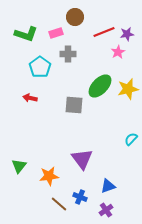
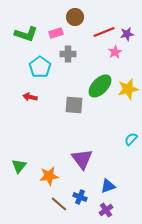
pink star: moved 3 px left
red arrow: moved 1 px up
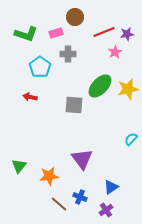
blue triangle: moved 3 px right, 1 px down; rotated 14 degrees counterclockwise
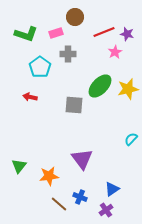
purple star: rotated 24 degrees clockwise
blue triangle: moved 1 px right, 2 px down
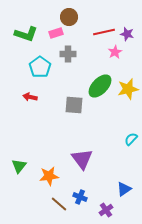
brown circle: moved 6 px left
red line: rotated 10 degrees clockwise
blue triangle: moved 12 px right
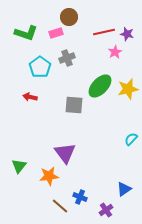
green L-shape: moved 1 px up
gray cross: moved 1 px left, 4 px down; rotated 21 degrees counterclockwise
purple triangle: moved 17 px left, 6 px up
brown line: moved 1 px right, 2 px down
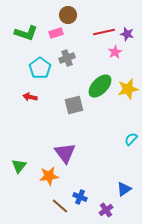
brown circle: moved 1 px left, 2 px up
cyan pentagon: moved 1 px down
gray square: rotated 18 degrees counterclockwise
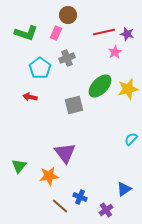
pink rectangle: rotated 48 degrees counterclockwise
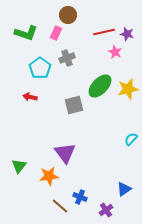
pink star: rotated 16 degrees counterclockwise
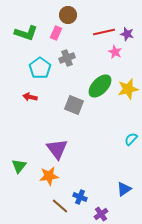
gray square: rotated 36 degrees clockwise
purple triangle: moved 8 px left, 4 px up
purple cross: moved 5 px left, 4 px down
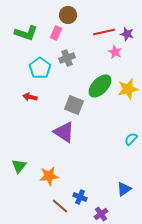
purple triangle: moved 7 px right, 17 px up; rotated 20 degrees counterclockwise
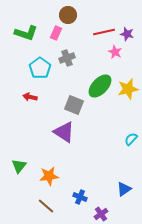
brown line: moved 14 px left
